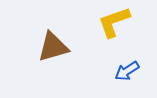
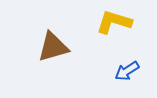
yellow L-shape: rotated 36 degrees clockwise
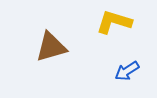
brown triangle: moved 2 px left
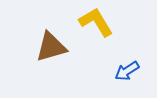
yellow L-shape: moved 18 px left; rotated 42 degrees clockwise
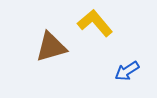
yellow L-shape: moved 1 px left, 1 px down; rotated 9 degrees counterclockwise
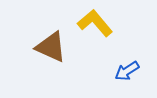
brown triangle: rotated 40 degrees clockwise
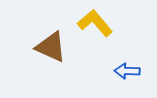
blue arrow: rotated 35 degrees clockwise
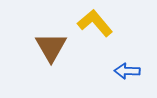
brown triangle: rotated 36 degrees clockwise
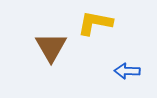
yellow L-shape: rotated 39 degrees counterclockwise
